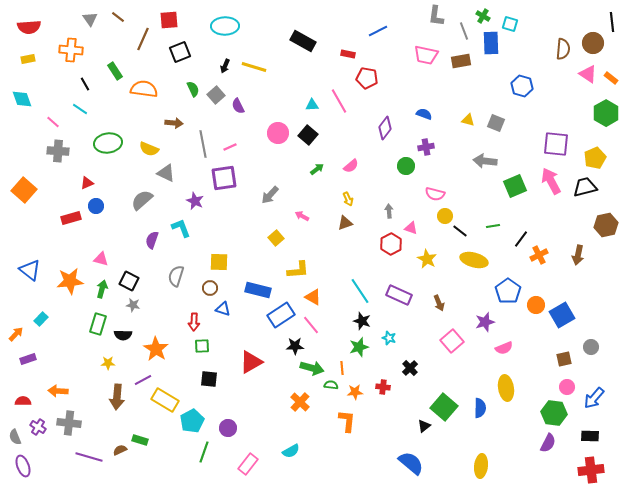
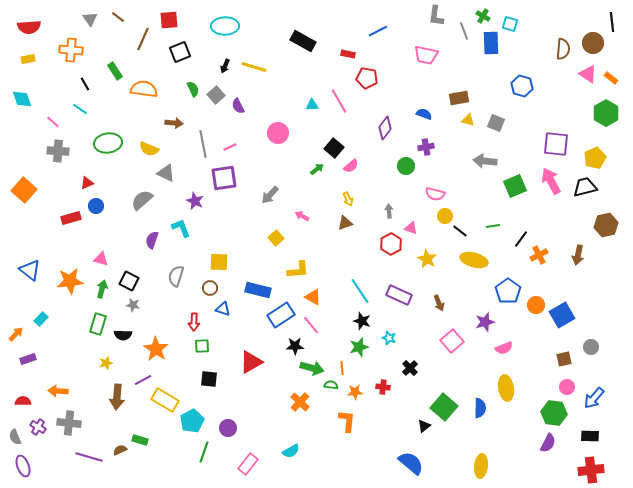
brown rectangle at (461, 61): moved 2 px left, 37 px down
black square at (308, 135): moved 26 px right, 13 px down
yellow star at (108, 363): moved 2 px left; rotated 16 degrees counterclockwise
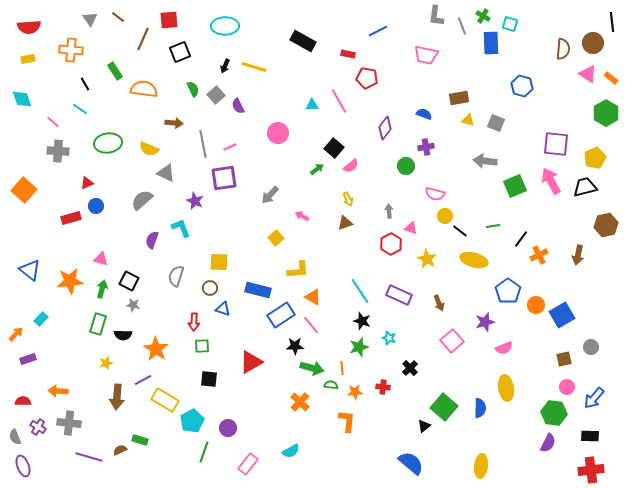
gray line at (464, 31): moved 2 px left, 5 px up
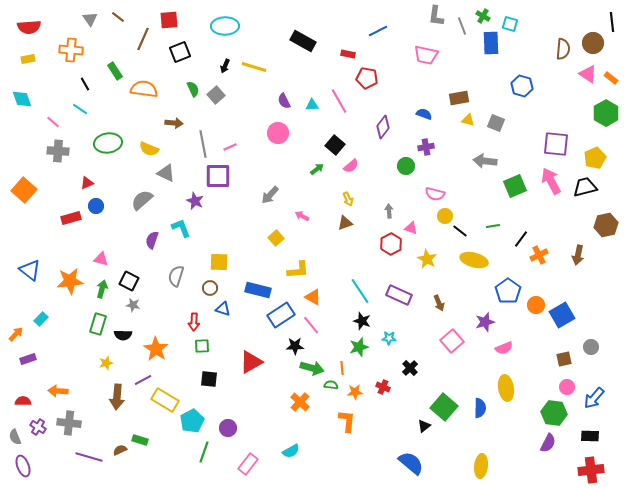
purple semicircle at (238, 106): moved 46 px right, 5 px up
purple diamond at (385, 128): moved 2 px left, 1 px up
black square at (334, 148): moved 1 px right, 3 px up
purple square at (224, 178): moved 6 px left, 2 px up; rotated 8 degrees clockwise
cyan star at (389, 338): rotated 16 degrees counterclockwise
red cross at (383, 387): rotated 16 degrees clockwise
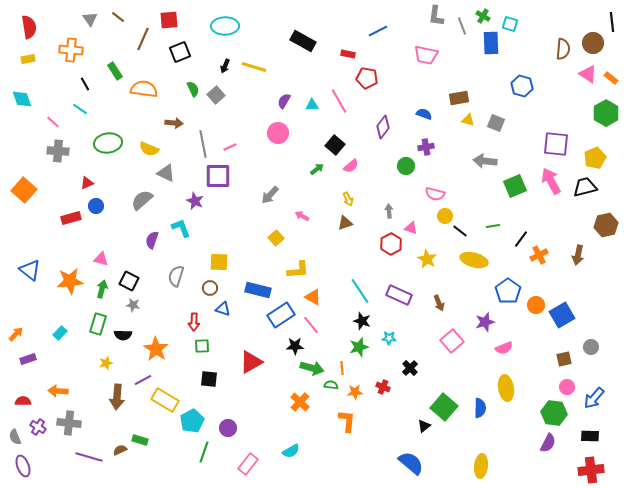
red semicircle at (29, 27): rotated 95 degrees counterclockwise
purple semicircle at (284, 101): rotated 56 degrees clockwise
cyan rectangle at (41, 319): moved 19 px right, 14 px down
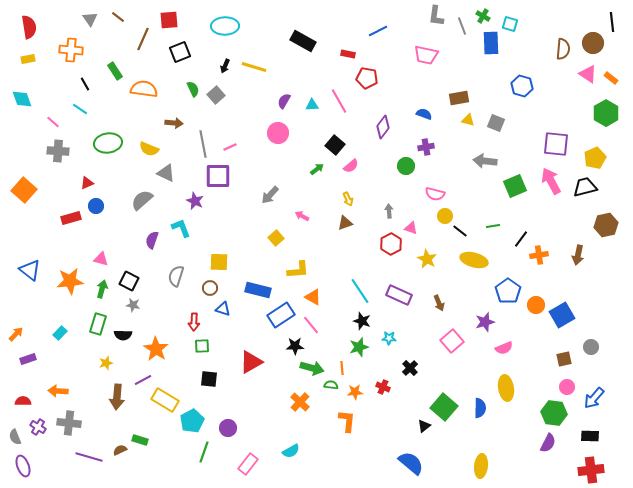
orange cross at (539, 255): rotated 18 degrees clockwise
